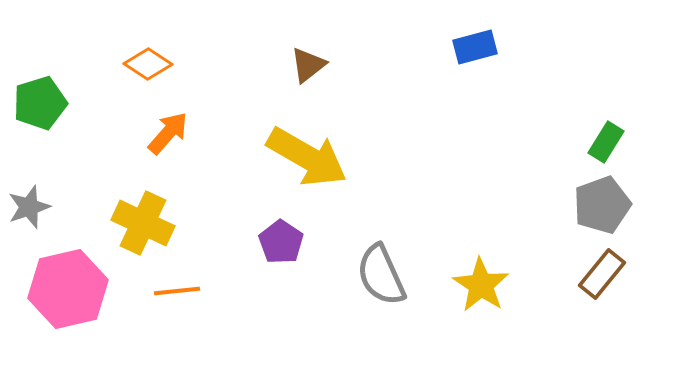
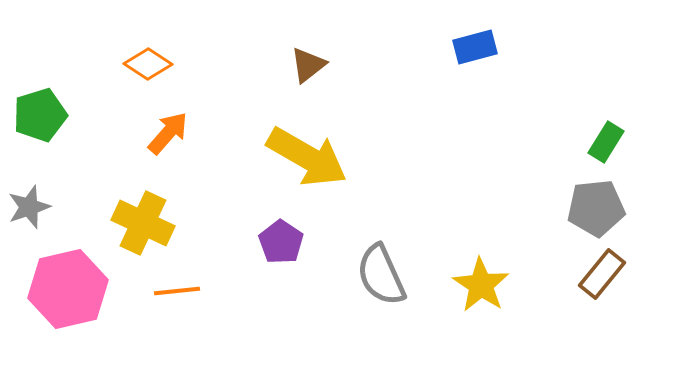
green pentagon: moved 12 px down
gray pentagon: moved 6 px left, 3 px down; rotated 14 degrees clockwise
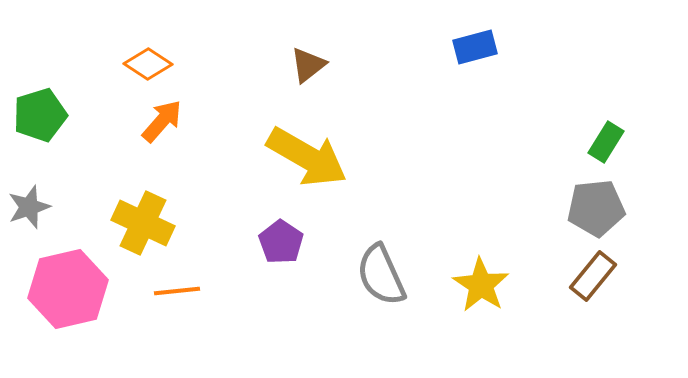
orange arrow: moved 6 px left, 12 px up
brown rectangle: moved 9 px left, 2 px down
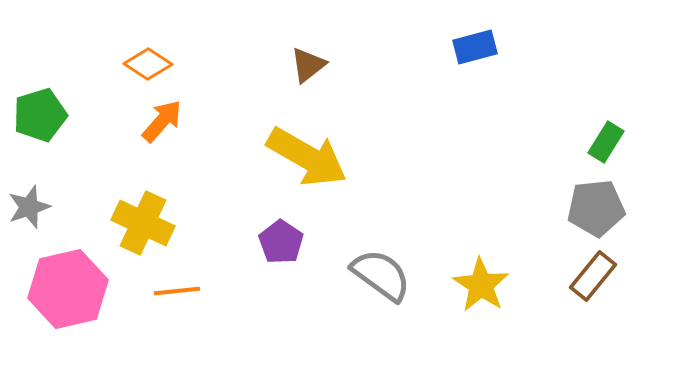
gray semicircle: rotated 150 degrees clockwise
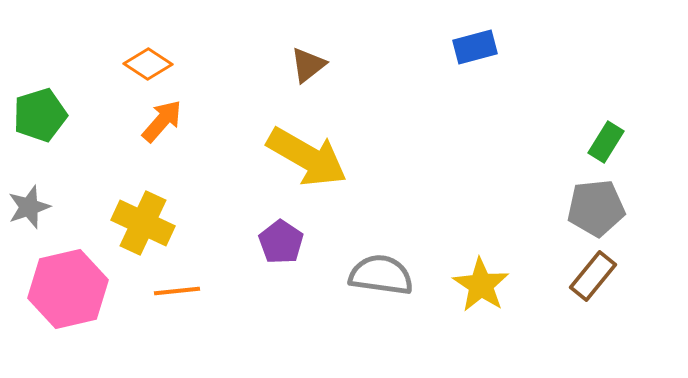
gray semicircle: rotated 28 degrees counterclockwise
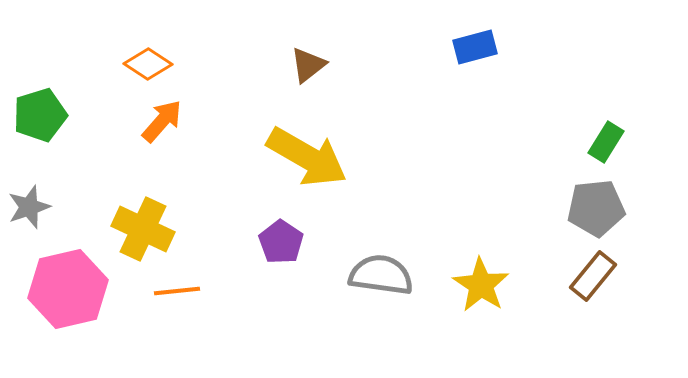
yellow cross: moved 6 px down
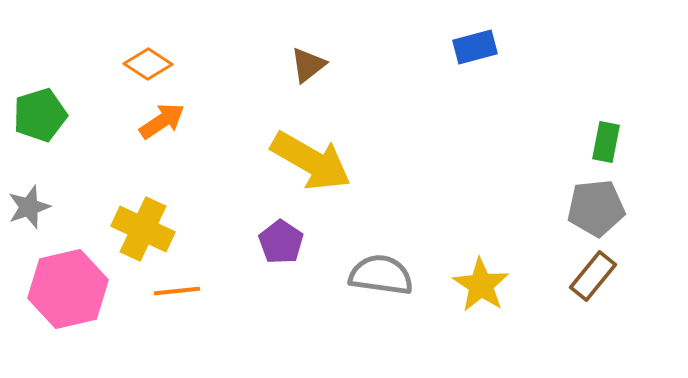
orange arrow: rotated 15 degrees clockwise
green rectangle: rotated 21 degrees counterclockwise
yellow arrow: moved 4 px right, 4 px down
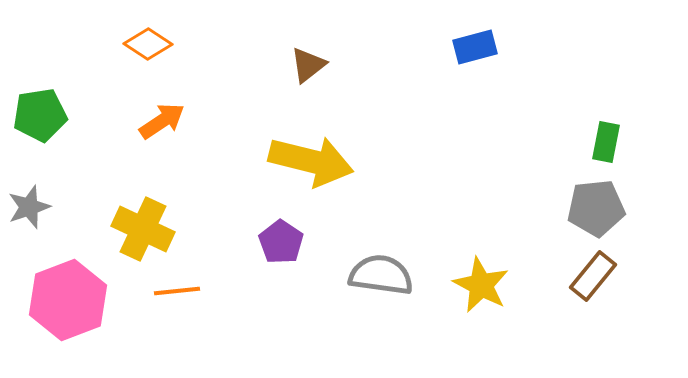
orange diamond: moved 20 px up
green pentagon: rotated 8 degrees clockwise
yellow arrow: rotated 16 degrees counterclockwise
yellow star: rotated 6 degrees counterclockwise
pink hexagon: moved 11 px down; rotated 8 degrees counterclockwise
